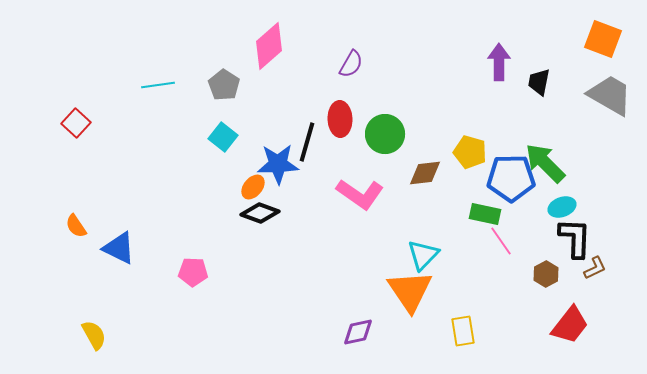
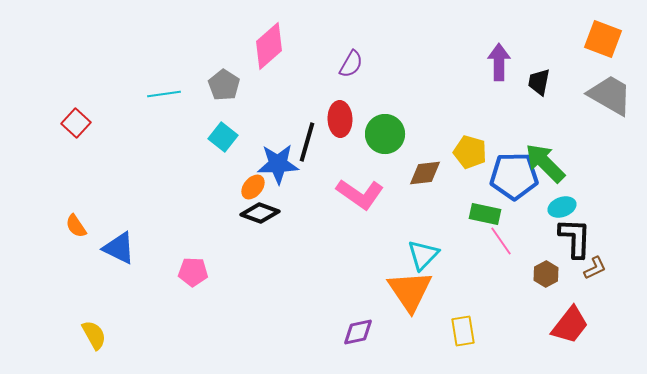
cyan line: moved 6 px right, 9 px down
blue pentagon: moved 3 px right, 2 px up
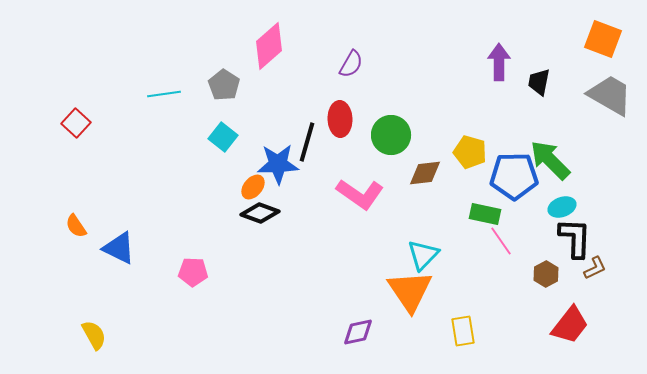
green circle: moved 6 px right, 1 px down
green arrow: moved 5 px right, 3 px up
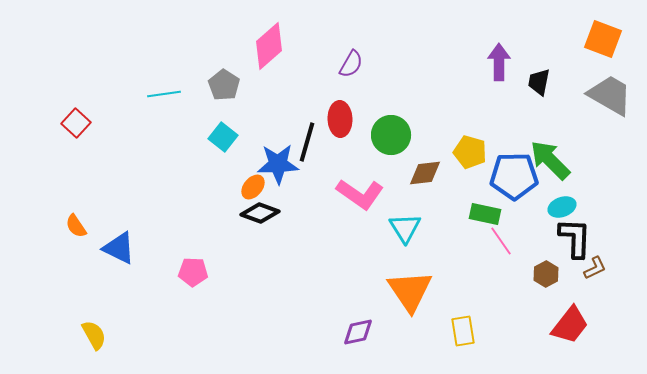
cyan triangle: moved 18 px left, 27 px up; rotated 16 degrees counterclockwise
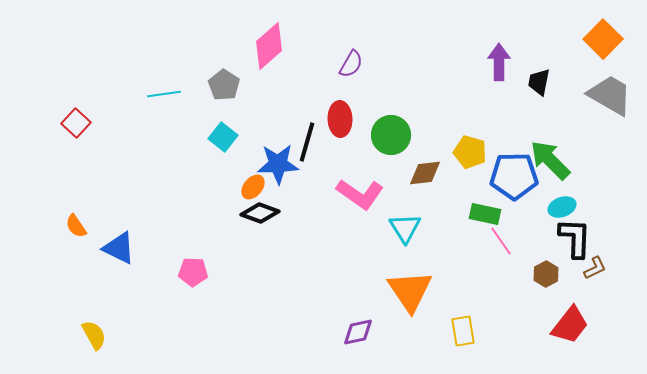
orange square: rotated 24 degrees clockwise
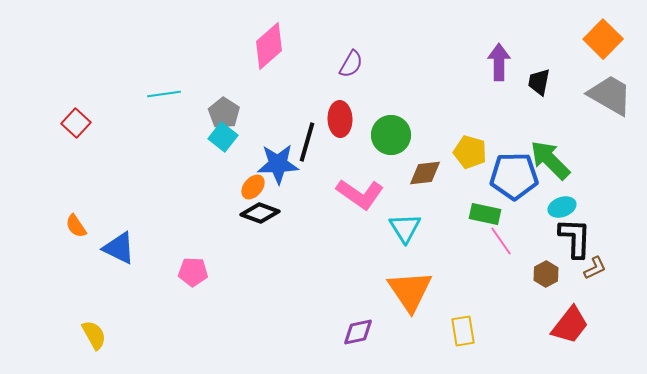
gray pentagon: moved 28 px down
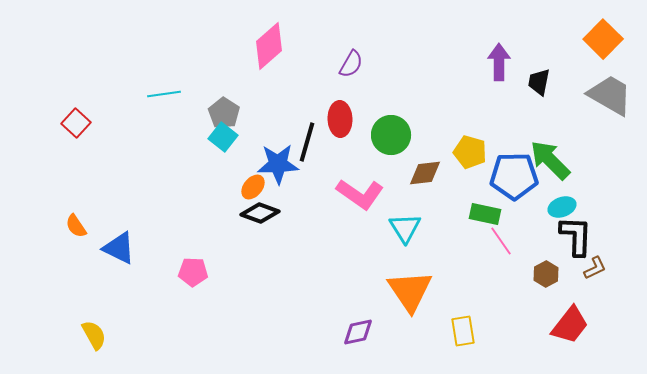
black L-shape: moved 1 px right, 2 px up
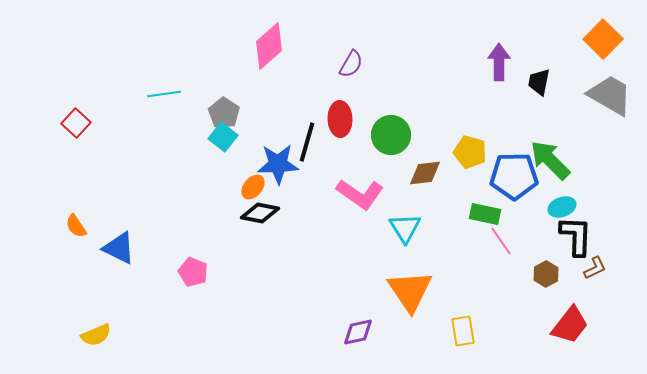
black diamond: rotated 9 degrees counterclockwise
pink pentagon: rotated 20 degrees clockwise
yellow semicircle: moved 2 px right; rotated 96 degrees clockwise
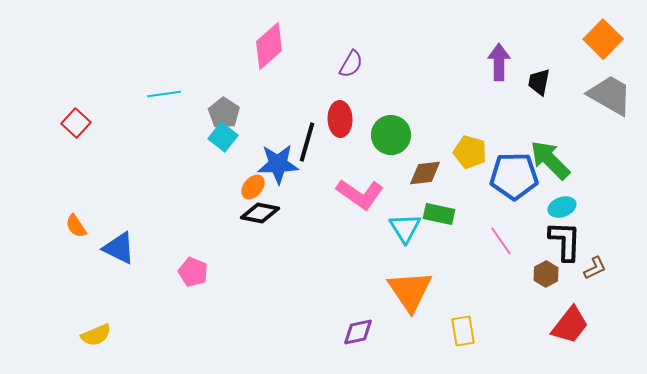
green rectangle: moved 46 px left
black L-shape: moved 11 px left, 5 px down
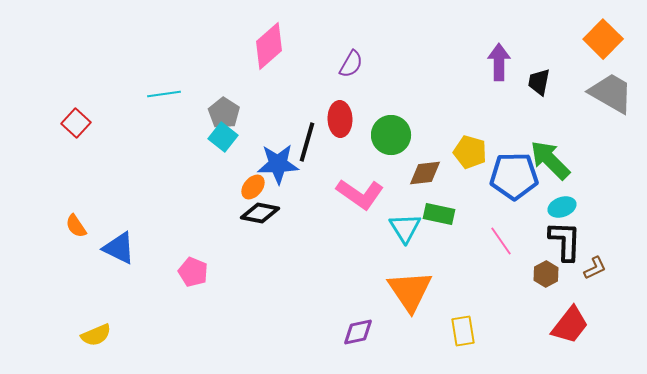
gray trapezoid: moved 1 px right, 2 px up
